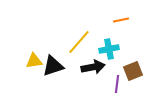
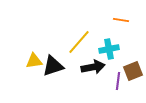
orange line: rotated 21 degrees clockwise
purple line: moved 1 px right, 3 px up
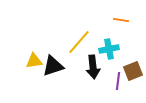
black arrow: rotated 95 degrees clockwise
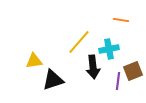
black triangle: moved 14 px down
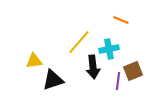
orange line: rotated 14 degrees clockwise
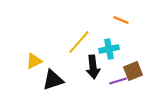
yellow triangle: rotated 18 degrees counterclockwise
purple line: rotated 66 degrees clockwise
